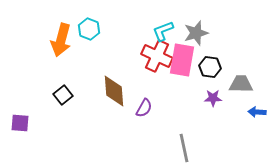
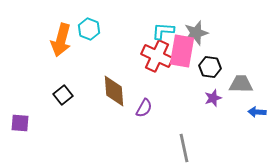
cyan L-shape: rotated 25 degrees clockwise
pink rectangle: moved 9 px up
purple star: rotated 18 degrees counterclockwise
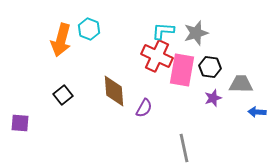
pink rectangle: moved 19 px down
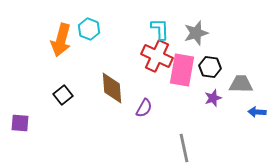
cyan L-shape: moved 3 px left, 2 px up; rotated 85 degrees clockwise
brown diamond: moved 2 px left, 3 px up
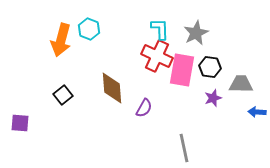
gray star: rotated 10 degrees counterclockwise
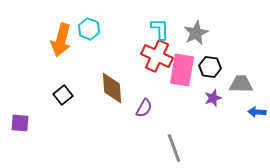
gray line: moved 10 px left; rotated 8 degrees counterclockwise
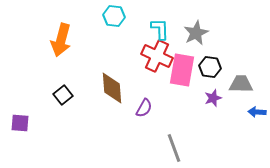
cyan hexagon: moved 25 px right, 13 px up; rotated 15 degrees counterclockwise
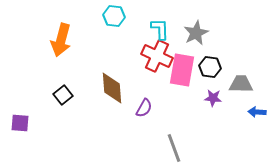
purple star: rotated 24 degrees clockwise
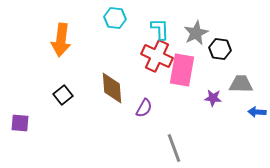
cyan hexagon: moved 1 px right, 2 px down
orange arrow: rotated 8 degrees counterclockwise
black hexagon: moved 10 px right, 18 px up
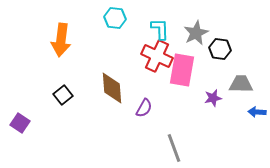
purple star: rotated 18 degrees counterclockwise
purple square: rotated 30 degrees clockwise
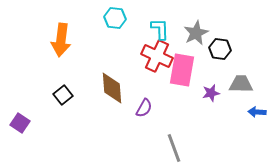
purple star: moved 2 px left, 5 px up
